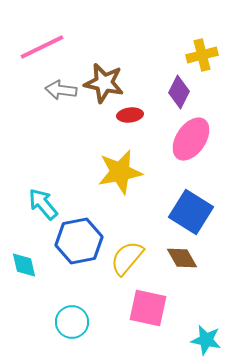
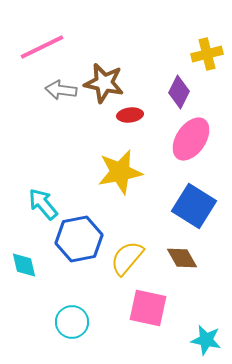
yellow cross: moved 5 px right, 1 px up
blue square: moved 3 px right, 6 px up
blue hexagon: moved 2 px up
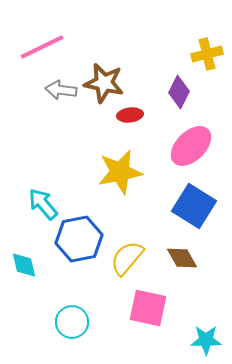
pink ellipse: moved 7 px down; rotated 12 degrees clockwise
cyan star: rotated 12 degrees counterclockwise
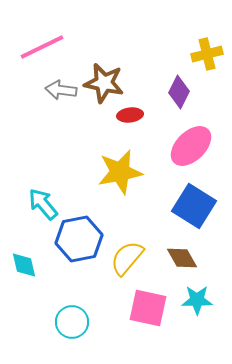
cyan star: moved 9 px left, 40 px up
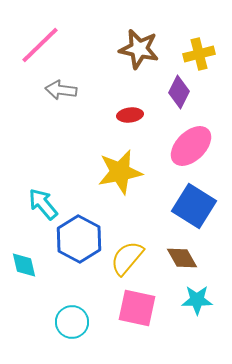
pink line: moved 2 px left, 2 px up; rotated 18 degrees counterclockwise
yellow cross: moved 8 px left
brown star: moved 35 px right, 34 px up
blue hexagon: rotated 21 degrees counterclockwise
pink square: moved 11 px left
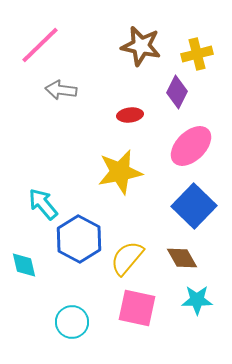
brown star: moved 2 px right, 3 px up
yellow cross: moved 2 px left
purple diamond: moved 2 px left
blue square: rotated 12 degrees clockwise
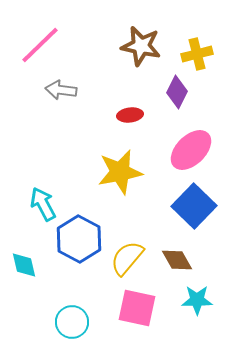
pink ellipse: moved 4 px down
cyan arrow: rotated 12 degrees clockwise
brown diamond: moved 5 px left, 2 px down
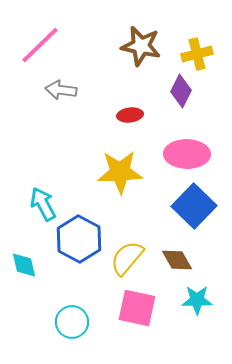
purple diamond: moved 4 px right, 1 px up
pink ellipse: moved 4 px left, 4 px down; rotated 45 degrees clockwise
yellow star: rotated 9 degrees clockwise
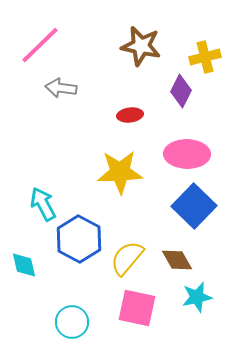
yellow cross: moved 8 px right, 3 px down
gray arrow: moved 2 px up
cyan star: moved 3 px up; rotated 12 degrees counterclockwise
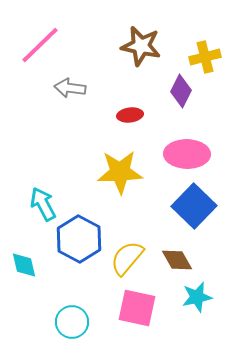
gray arrow: moved 9 px right
